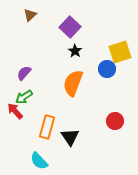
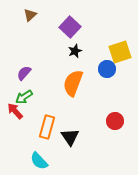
black star: rotated 16 degrees clockwise
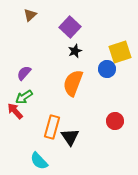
orange rectangle: moved 5 px right
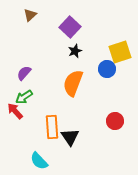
orange rectangle: rotated 20 degrees counterclockwise
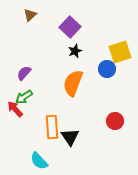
red arrow: moved 2 px up
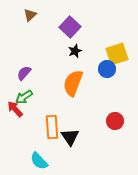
yellow square: moved 3 px left, 2 px down
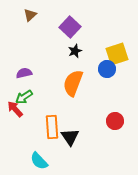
purple semicircle: rotated 35 degrees clockwise
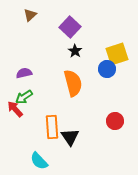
black star: rotated 16 degrees counterclockwise
orange semicircle: rotated 144 degrees clockwise
